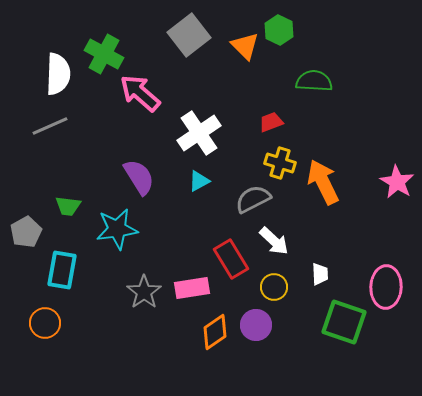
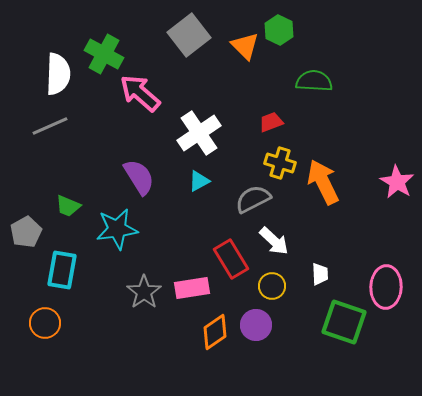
green trapezoid: rotated 16 degrees clockwise
yellow circle: moved 2 px left, 1 px up
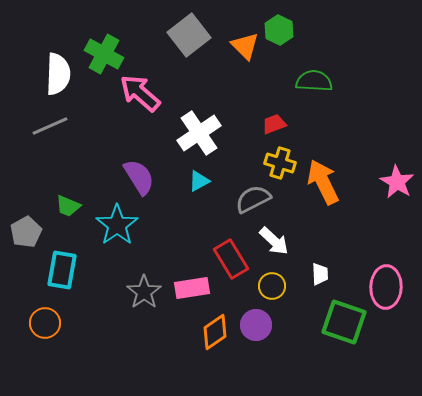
red trapezoid: moved 3 px right, 2 px down
cyan star: moved 4 px up; rotated 27 degrees counterclockwise
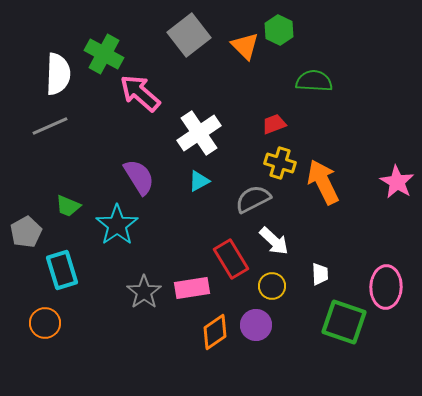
cyan rectangle: rotated 27 degrees counterclockwise
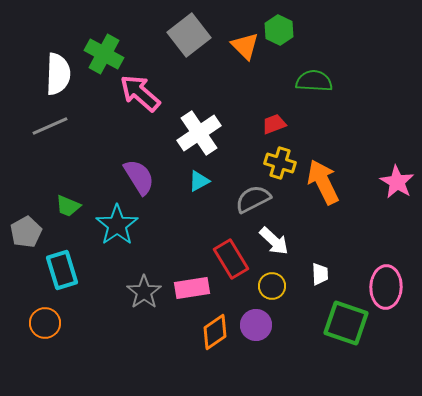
green square: moved 2 px right, 1 px down
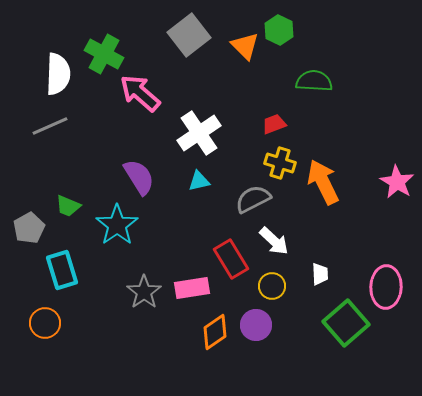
cyan triangle: rotated 15 degrees clockwise
gray pentagon: moved 3 px right, 4 px up
green square: rotated 30 degrees clockwise
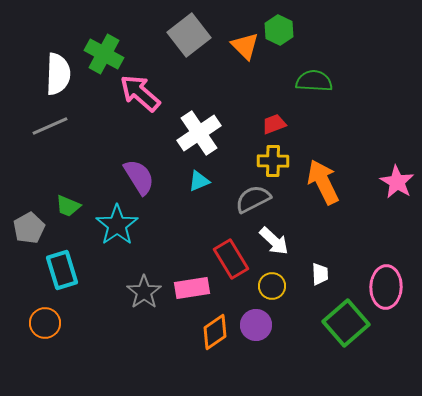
yellow cross: moved 7 px left, 2 px up; rotated 16 degrees counterclockwise
cyan triangle: rotated 10 degrees counterclockwise
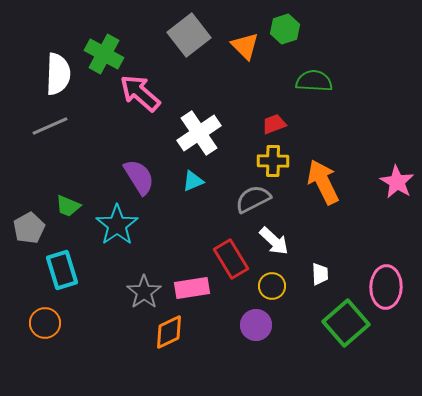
green hexagon: moved 6 px right, 1 px up; rotated 16 degrees clockwise
cyan triangle: moved 6 px left
orange diamond: moved 46 px left; rotated 9 degrees clockwise
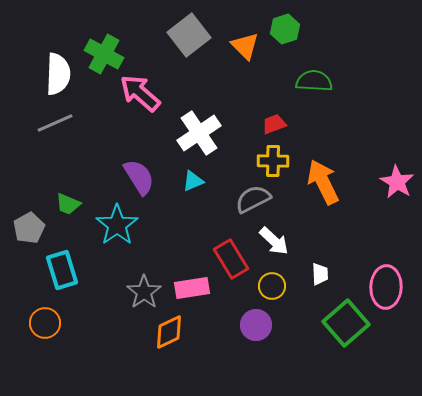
gray line: moved 5 px right, 3 px up
green trapezoid: moved 2 px up
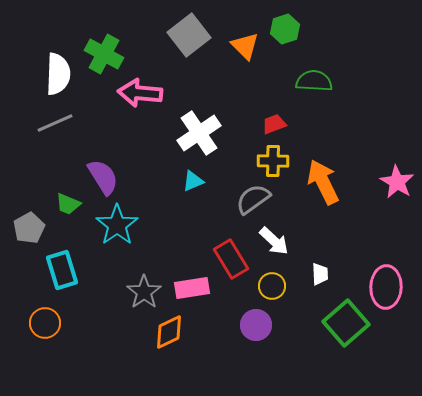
pink arrow: rotated 36 degrees counterclockwise
purple semicircle: moved 36 px left
gray semicircle: rotated 9 degrees counterclockwise
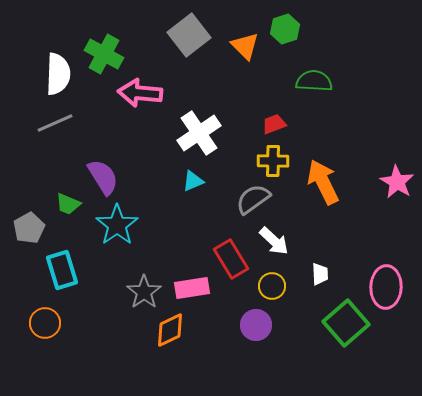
orange diamond: moved 1 px right, 2 px up
